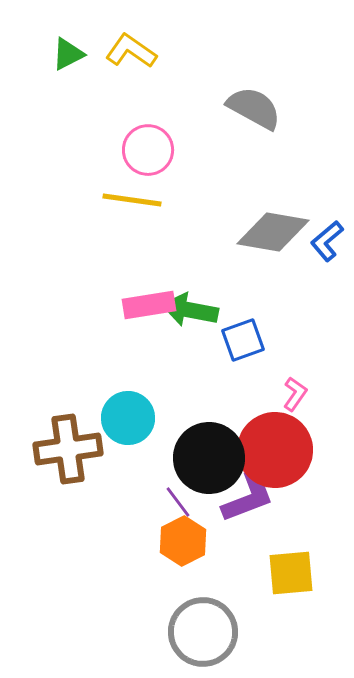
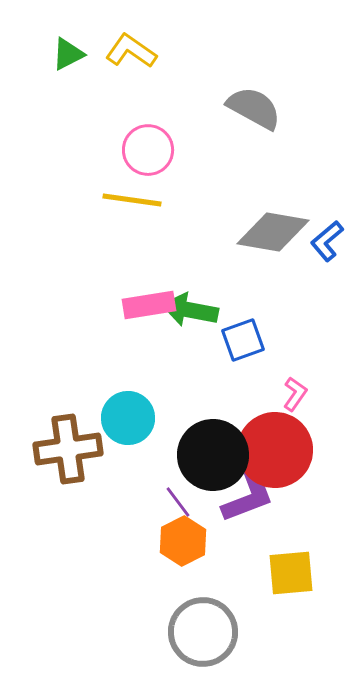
black circle: moved 4 px right, 3 px up
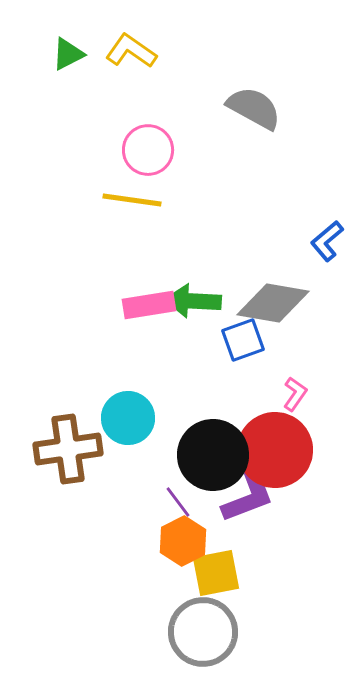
gray diamond: moved 71 px down
green arrow: moved 3 px right, 9 px up; rotated 8 degrees counterclockwise
yellow square: moved 75 px left; rotated 6 degrees counterclockwise
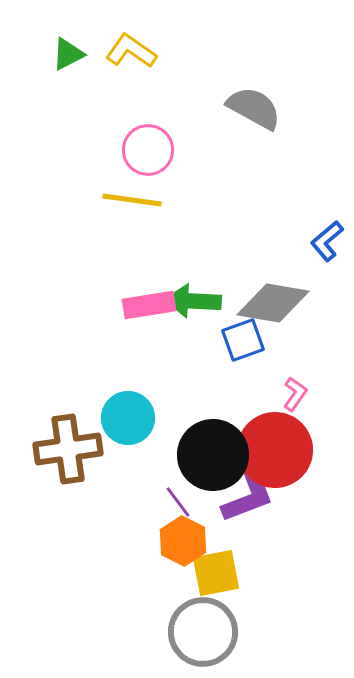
orange hexagon: rotated 6 degrees counterclockwise
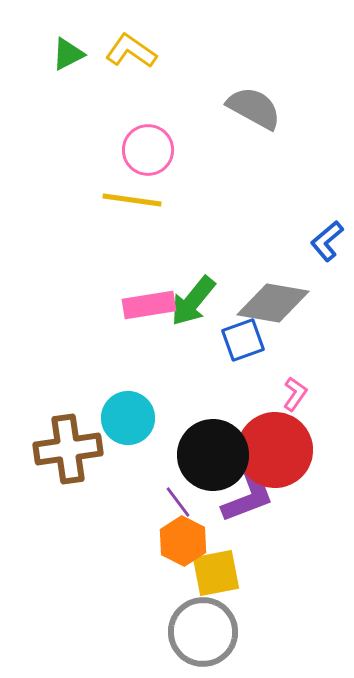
green arrow: rotated 54 degrees counterclockwise
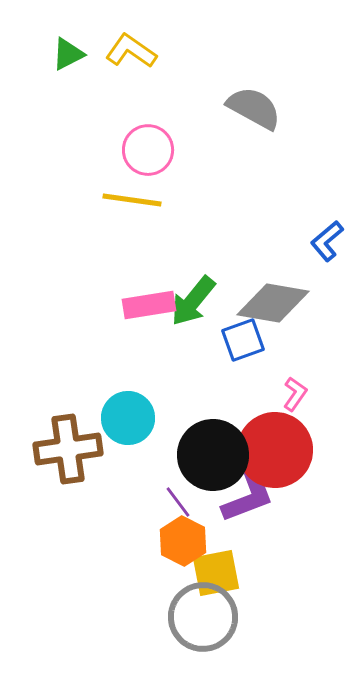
gray circle: moved 15 px up
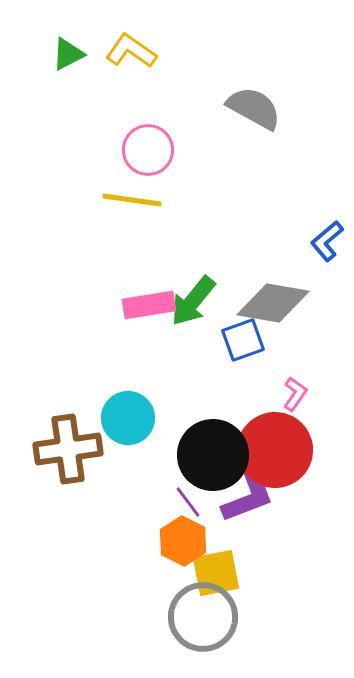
purple line: moved 10 px right
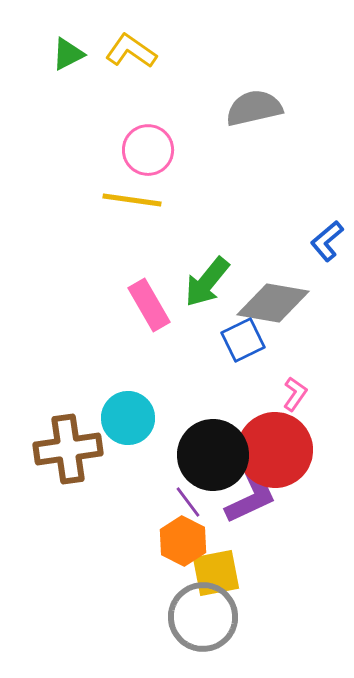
gray semicircle: rotated 42 degrees counterclockwise
green arrow: moved 14 px right, 19 px up
pink rectangle: rotated 69 degrees clockwise
blue square: rotated 6 degrees counterclockwise
purple L-shape: moved 3 px right; rotated 4 degrees counterclockwise
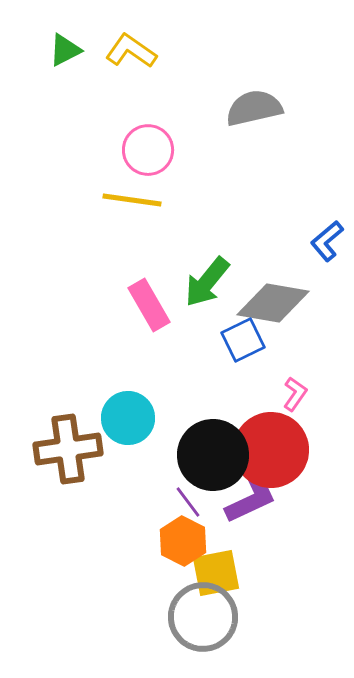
green triangle: moved 3 px left, 4 px up
red circle: moved 4 px left
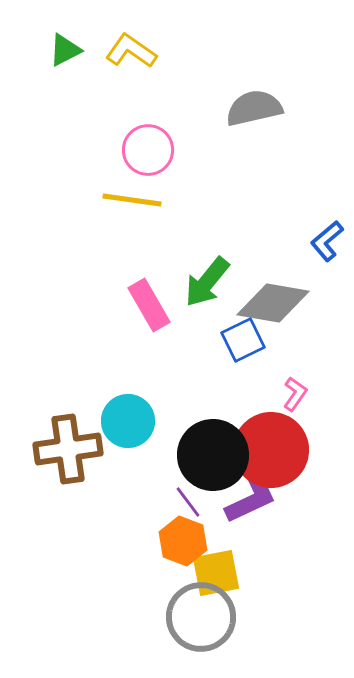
cyan circle: moved 3 px down
orange hexagon: rotated 6 degrees counterclockwise
gray circle: moved 2 px left
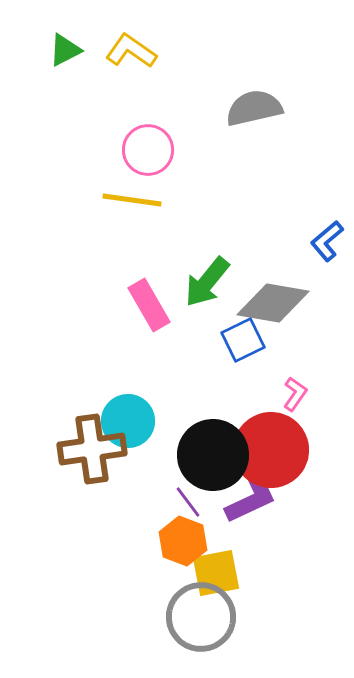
brown cross: moved 24 px right
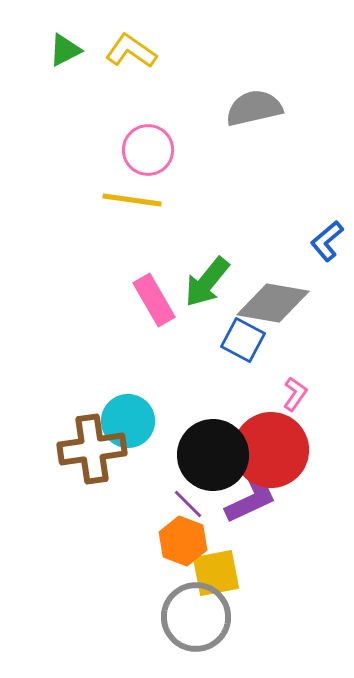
pink rectangle: moved 5 px right, 5 px up
blue square: rotated 36 degrees counterclockwise
purple line: moved 2 px down; rotated 8 degrees counterclockwise
gray circle: moved 5 px left
